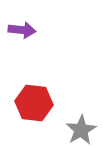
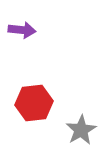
red hexagon: rotated 12 degrees counterclockwise
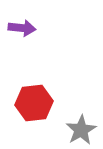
purple arrow: moved 2 px up
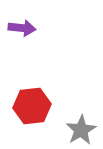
red hexagon: moved 2 px left, 3 px down
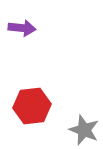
gray star: moved 3 px right; rotated 20 degrees counterclockwise
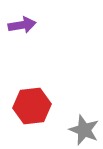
purple arrow: moved 3 px up; rotated 16 degrees counterclockwise
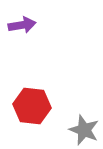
red hexagon: rotated 12 degrees clockwise
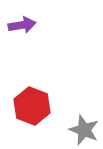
red hexagon: rotated 15 degrees clockwise
